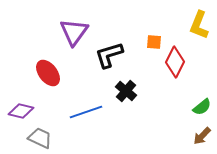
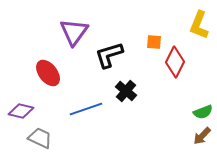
green semicircle: moved 1 px right, 5 px down; rotated 18 degrees clockwise
blue line: moved 3 px up
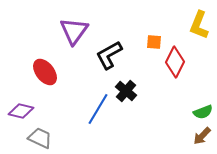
purple triangle: moved 1 px up
black L-shape: rotated 12 degrees counterclockwise
red ellipse: moved 3 px left, 1 px up
blue line: moved 12 px right; rotated 40 degrees counterclockwise
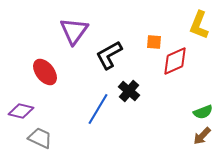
red diamond: moved 1 px up; rotated 40 degrees clockwise
black cross: moved 3 px right
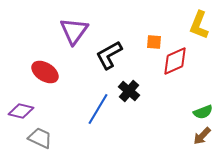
red ellipse: rotated 20 degrees counterclockwise
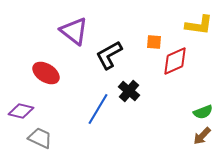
yellow L-shape: rotated 104 degrees counterclockwise
purple triangle: rotated 28 degrees counterclockwise
red ellipse: moved 1 px right, 1 px down
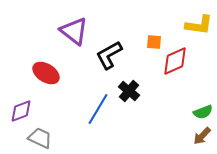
purple diamond: rotated 35 degrees counterclockwise
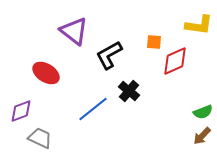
blue line: moved 5 px left; rotated 20 degrees clockwise
